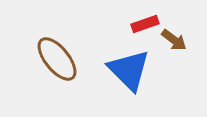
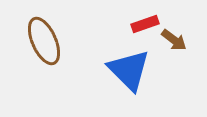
brown ellipse: moved 13 px left, 18 px up; rotated 15 degrees clockwise
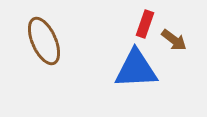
red rectangle: rotated 52 degrees counterclockwise
blue triangle: moved 7 px right, 1 px up; rotated 48 degrees counterclockwise
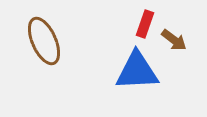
blue triangle: moved 1 px right, 2 px down
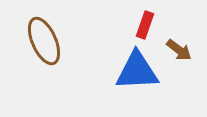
red rectangle: moved 1 px down
brown arrow: moved 5 px right, 10 px down
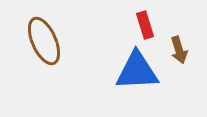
red rectangle: rotated 36 degrees counterclockwise
brown arrow: rotated 36 degrees clockwise
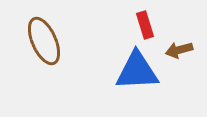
brown arrow: rotated 92 degrees clockwise
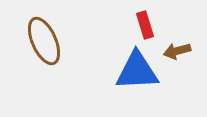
brown arrow: moved 2 px left, 1 px down
